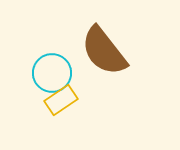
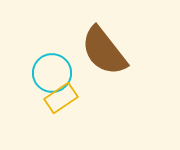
yellow rectangle: moved 2 px up
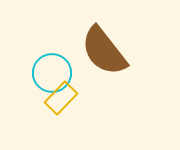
yellow rectangle: rotated 12 degrees counterclockwise
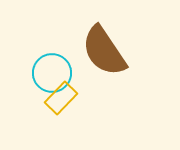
brown semicircle: rotated 4 degrees clockwise
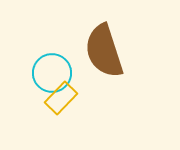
brown semicircle: rotated 16 degrees clockwise
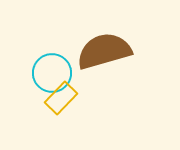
brown semicircle: rotated 92 degrees clockwise
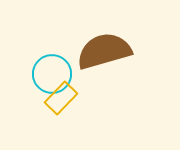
cyan circle: moved 1 px down
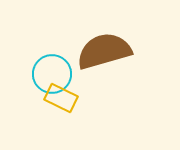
yellow rectangle: rotated 72 degrees clockwise
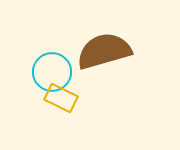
cyan circle: moved 2 px up
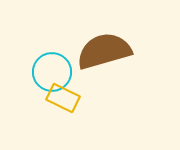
yellow rectangle: moved 2 px right
